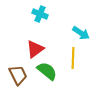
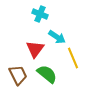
cyan arrow: moved 24 px left, 4 px down
red triangle: rotated 18 degrees counterclockwise
yellow line: rotated 25 degrees counterclockwise
green semicircle: moved 3 px down
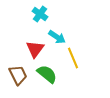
cyan cross: rotated 14 degrees clockwise
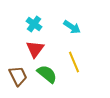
cyan cross: moved 6 px left, 10 px down
cyan arrow: moved 15 px right, 10 px up
yellow line: moved 1 px right, 4 px down
brown trapezoid: moved 1 px down
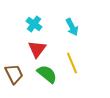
cyan arrow: rotated 30 degrees clockwise
red triangle: moved 2 px right
yellow line: moved 2 px left, 1 px down
brown trapezoid: moved 4 px left, 2 px up
